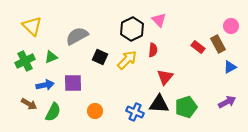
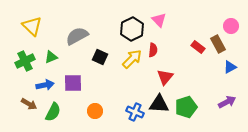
yellow arrow: moved 5 px right, 1 px up
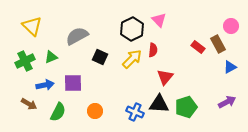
green semicircle: moved 5 px right
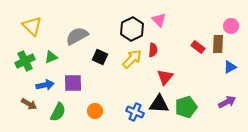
brown rectangle: rotated 30 degrees clockwise
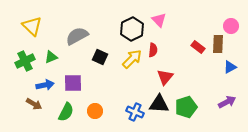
brown arrow: moved 5 px right
green semicircle: moved 8 px right
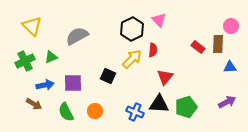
black square: moved 8 px right, 19 px down
blue triangle: rotated 24 degrees clockwise
green semicircle: rotated 126 degrees clockwise
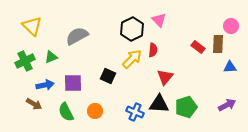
purple arrow: moved 3 px down
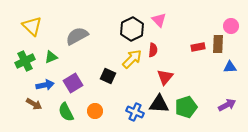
red rectangle: rotated 48 degrees counterclockwise
purple square: rotated 30 degrees counterclockwise
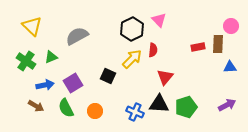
green cross: moved 1 px right; rotated 30 degrees counterclockwise
brown arrow: moved 2 px right, 2 px down
green semicircle: moved 4 px up
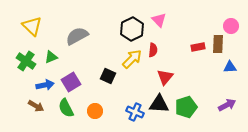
purple square: moved 2 px left, 1 px up
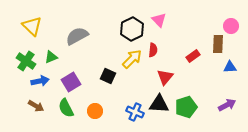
red rectangle: moved 5 px left, 9 px down; rotated 24 degrees counterclockwise
blue arrow: moved 5 px left, 4 px up
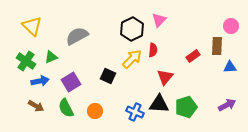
pink triangle: rotated 28 degrees clockwise
brown rectangle: moved 1 px left, 2 px down
